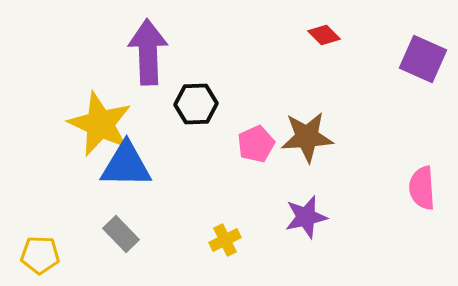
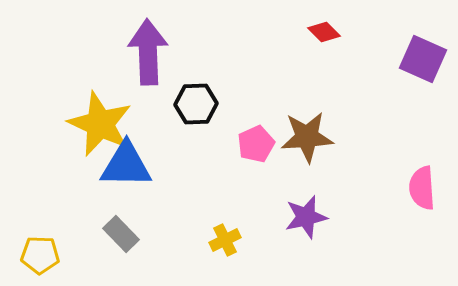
red diamond: moved 3 px up
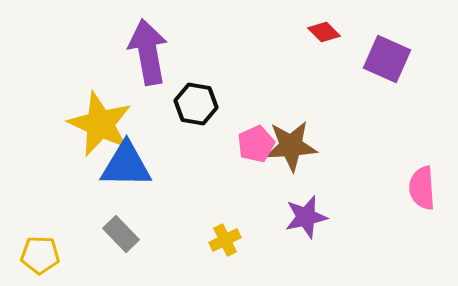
purple arrow: rotated 8 degrees counterclockwise
purple square: moved 36 px left
black hexagon: rotated 12 degrees clockwise
brown star: moved 16 px left, 9 px down
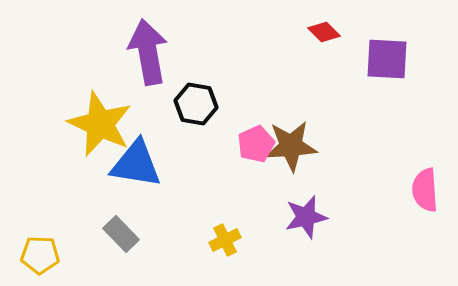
purple square: rotated 21 degrees counterclockwise
blue triangle: moved 10 px right, 1 px up; rotated 8 degrees clockwise
pink semicircle: moved 3 px right, 2 px down
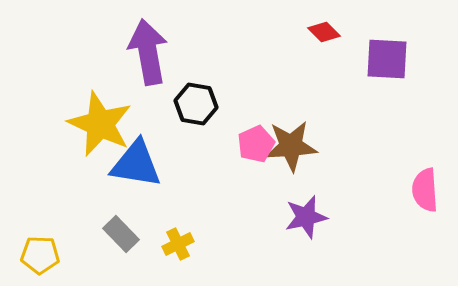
yellow cross: moved 47 px left, 4 px down
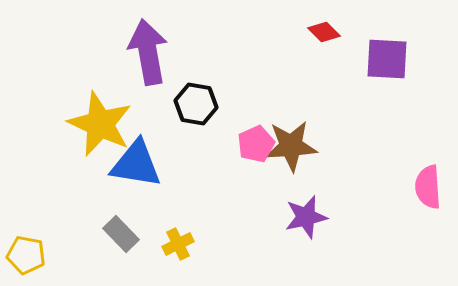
pink semicircle: moved 3 px right, 3 px up
yellow pentagon: moved 14 px left; rotated 9 degrees clockwise
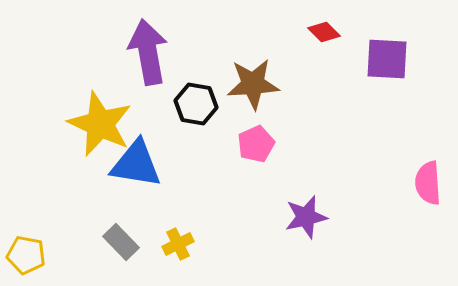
brown star: moved 38 px left, 62 px up
pink semicircle: moved 4 px up
gray rectangle: moved 8 px down
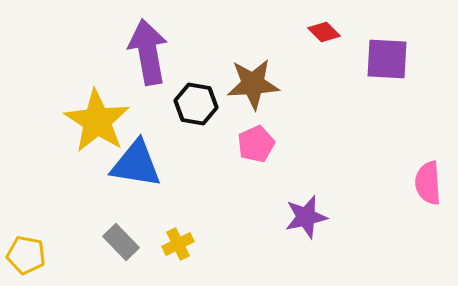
yellow star: moved 3 px left, 3 px up; rotated 8 degrees clockwise
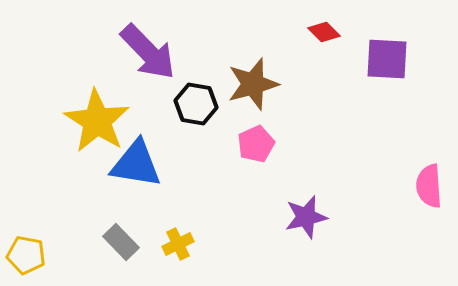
purple arrow: rotated 146 degrees clockwise
brown star: rotated 12 degrees counterclockwise
pink semicircle: moved 1 px right, 3 px down
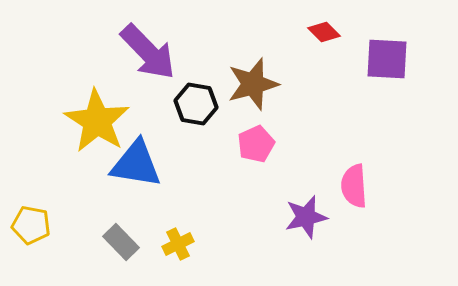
pink semicircle: moved 75 px left
yellow pentagon: moved 5 px right, 30 px up
